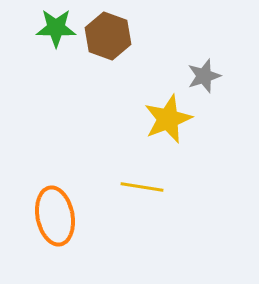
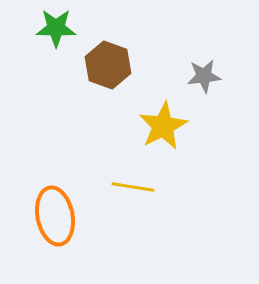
brown hexagon: moved 29 px down
gray star: rotated 12 degrees clockwise
yellow star: moved 5 px left, 7 px down; rotated 6 degrees counterclockwise
yellow line: moved 9 px left
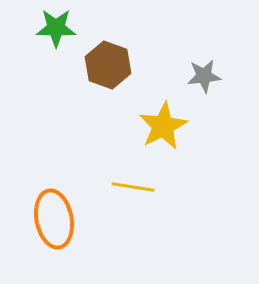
orange ellipse: moved 1 px left, 3 px down
